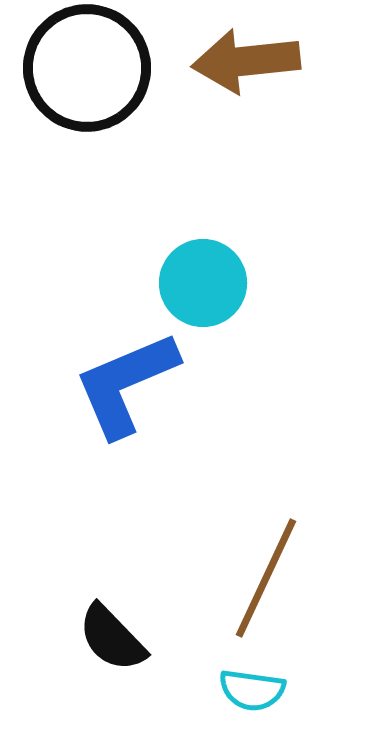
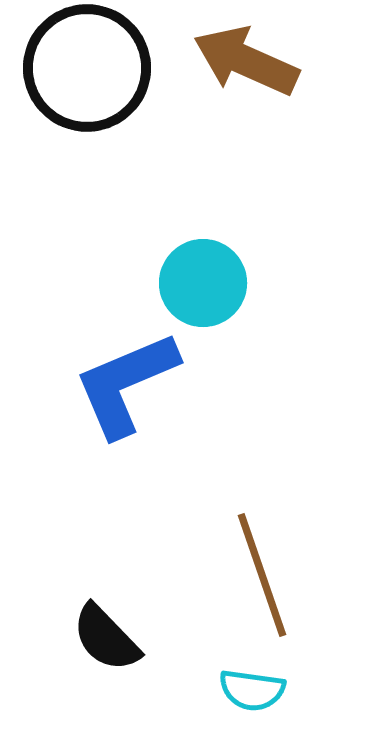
brown arrow: rotated 30 degrees clockwise
brown line: moved 4 px left, 3 px up; rotated 44 degrees counterclockwise
black semicircle: moved 6 px left
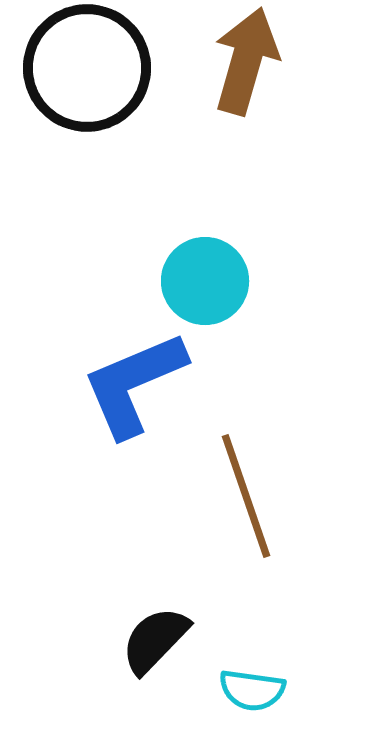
brown arrow: rotated 82 degrees clockwise
cyan circle: moved 2 px right, 2 px up
blue L-shape: moved 8 px right
brown line: moved 16 px left, 79 px up
black semicircle: moved 49 px right, 2 px down; rotated 88 degrees clockwise
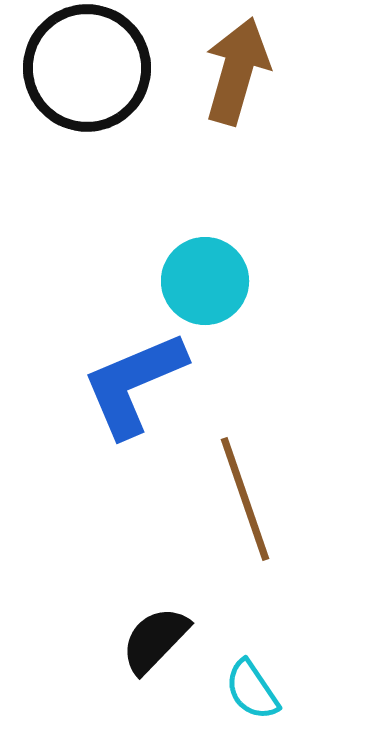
brown arrow: moved 9 px left, 10 px down
brown line: moved 1 px left, 3 px down
cyan semicircle: rotated 48 degrees clockwise
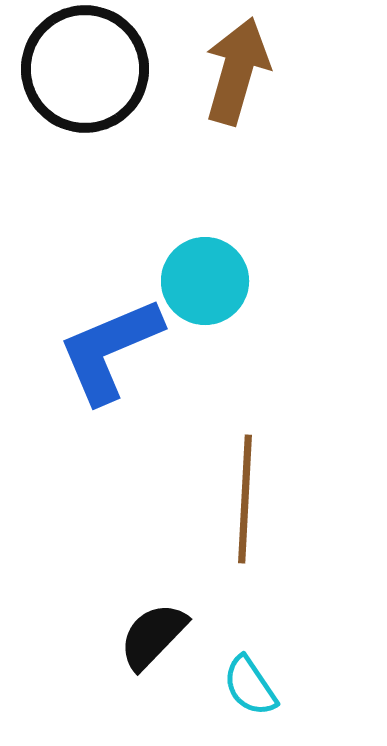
black circle: moved 2 px left, 1 px down
blue L-shape: moved 24 px left, 34 px up
brown line: rotated 22 degrees clockwise
black semicircle: moved 2 px left, 4 px up
cyan semicircle: moved 2 px left, 4 px up
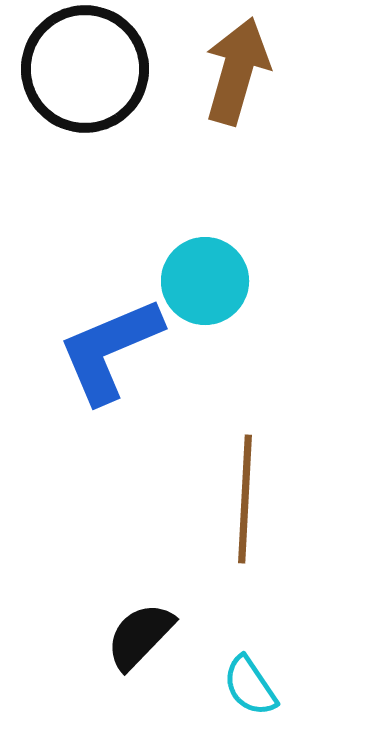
black semicircle: moved 13 px left
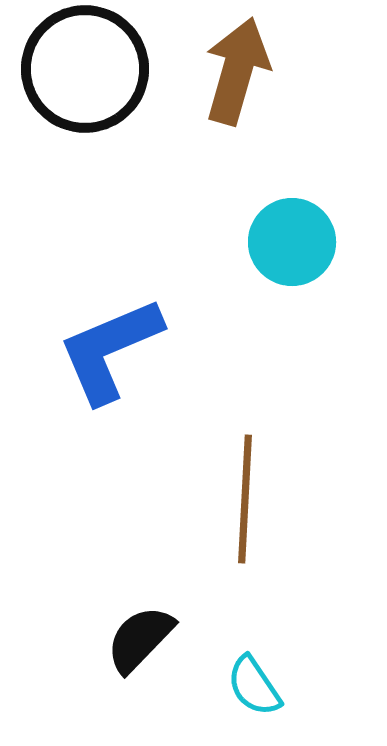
cyan circle: moved 87 px right, 39 px up
black semicircle: moved 3 px down
cyan semicircle: moved 4 px right
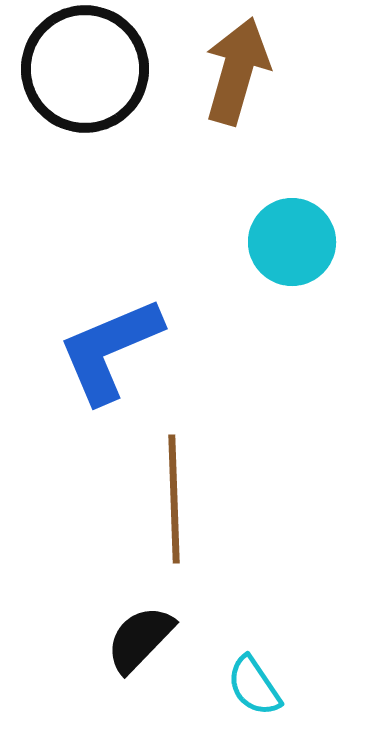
brown line: moved 71 px left; rotated 5 degrees counterclockwise
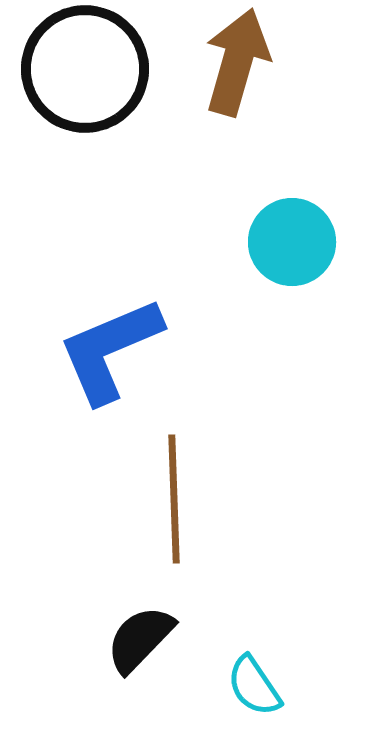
brown arrow: moved 9 px up
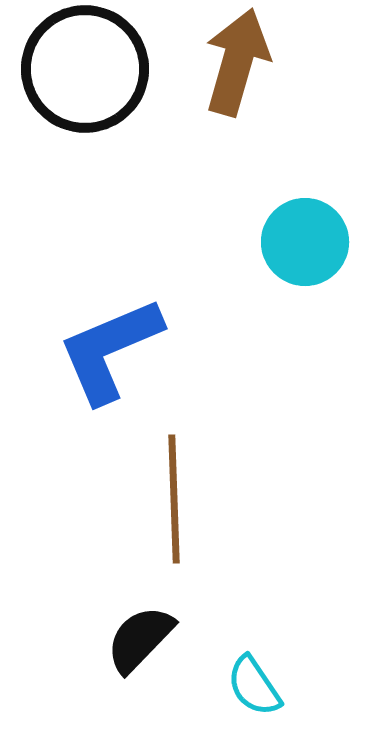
cyan circle: moved 13 px right
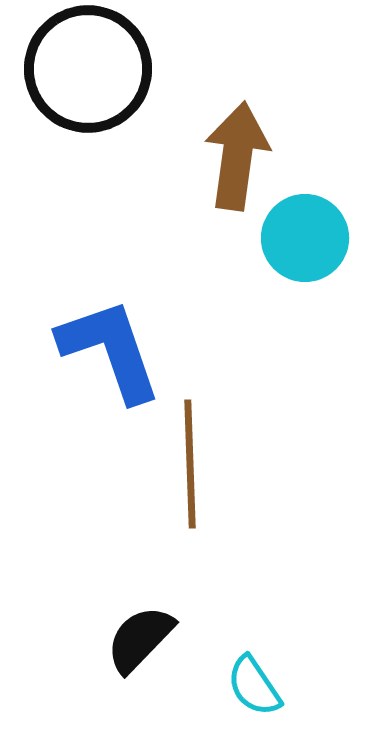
brown arrow: moved 94 px down; rotated 8 degrees counterclockwise
black circle: moved 3 px right
cyan circle: moved 4 px up
blue L-shape: rotated 94 degrees clockwise
brown line: moved 16 px right, 35 px up
